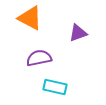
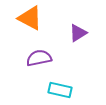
purple triangle: rotated 12 degrees counterclockwise
cyan rectangle: moved 5 px right, 3 px down
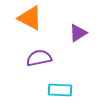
cyan rectangle: rotated 10 degrees counterclockwise
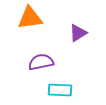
orange triangle: rotated 36 degrees counterclockwise
purple semicircle: moved 2 px right, 4 px down
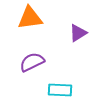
purple semicircle: moved 9 px left; rotated 15 degrees counterclockwise
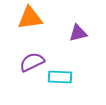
purple triangle: rotated 18 degrees clockwise
cyan rectangle: moved 13 px up
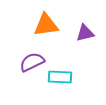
orange triangle: moved 16 px right, 7 px down
purple triangle: moved 7 px right
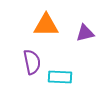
orange triangle: rotated 8 degrees clockwise
purple semicircle: rotated 105 degrees clockwise
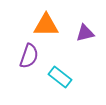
purple semicircle: moved 3 px left, 6 px up; rotated 30 degrees clockwise
cyan rectangle: rotated 35 degrees clockwise
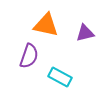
orange triangle: rotated 12 degrees clockwise
cyan rectangle: rotated 10 degrees counterclockwise
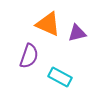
orange triangle: moved 2 px right, 1 px up; rotated 12 degrees clockwise
purple triangle: moved 8 px left
